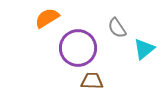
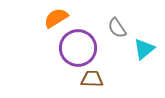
orange semicircle: moved 9 px right
brown trapezoid: moved 2 px up
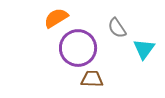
cyan triangle: rotated 15 degrees counterclockwise
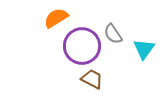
gray semicircle: moved 4 px left, 6 px down
purple circle: moved 4 px right, 2 px up
brown trapezoid: rotated 25 degrees clockwise
